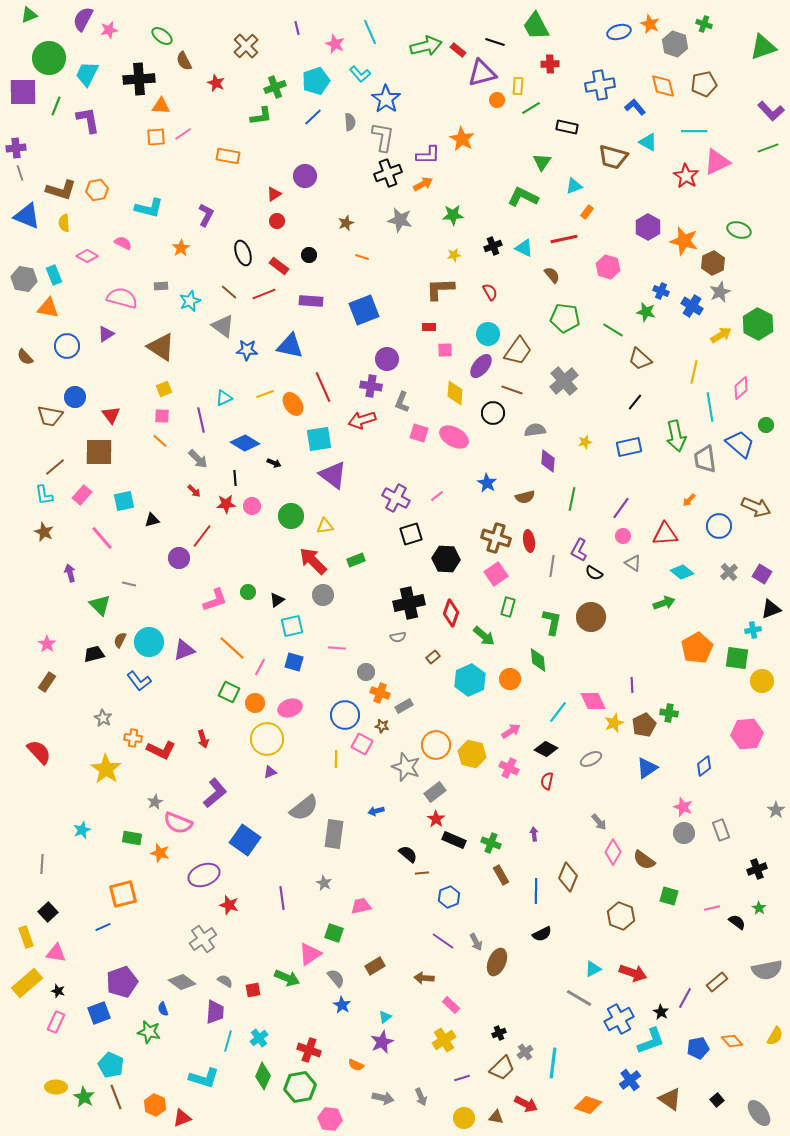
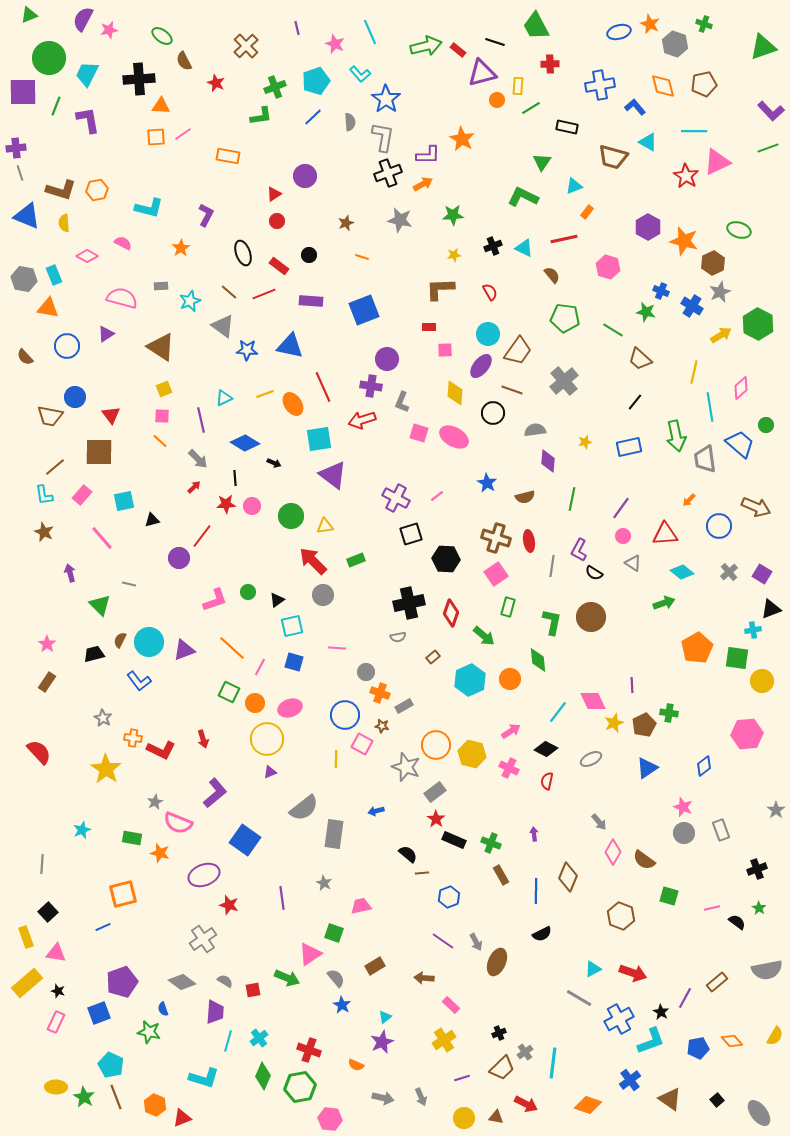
red arrow at (194, 491): moved 4 px up; rotated 88 degrees counterclockwise
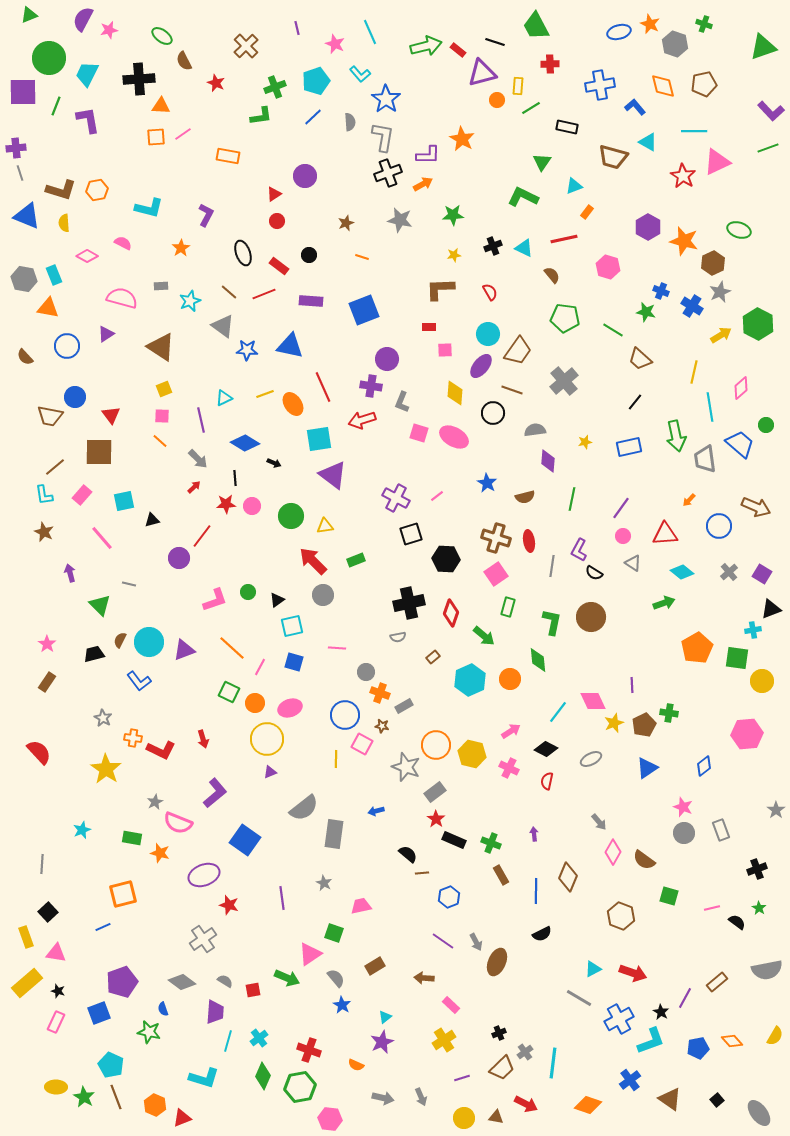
red star at (686, 176): moved 3 px left
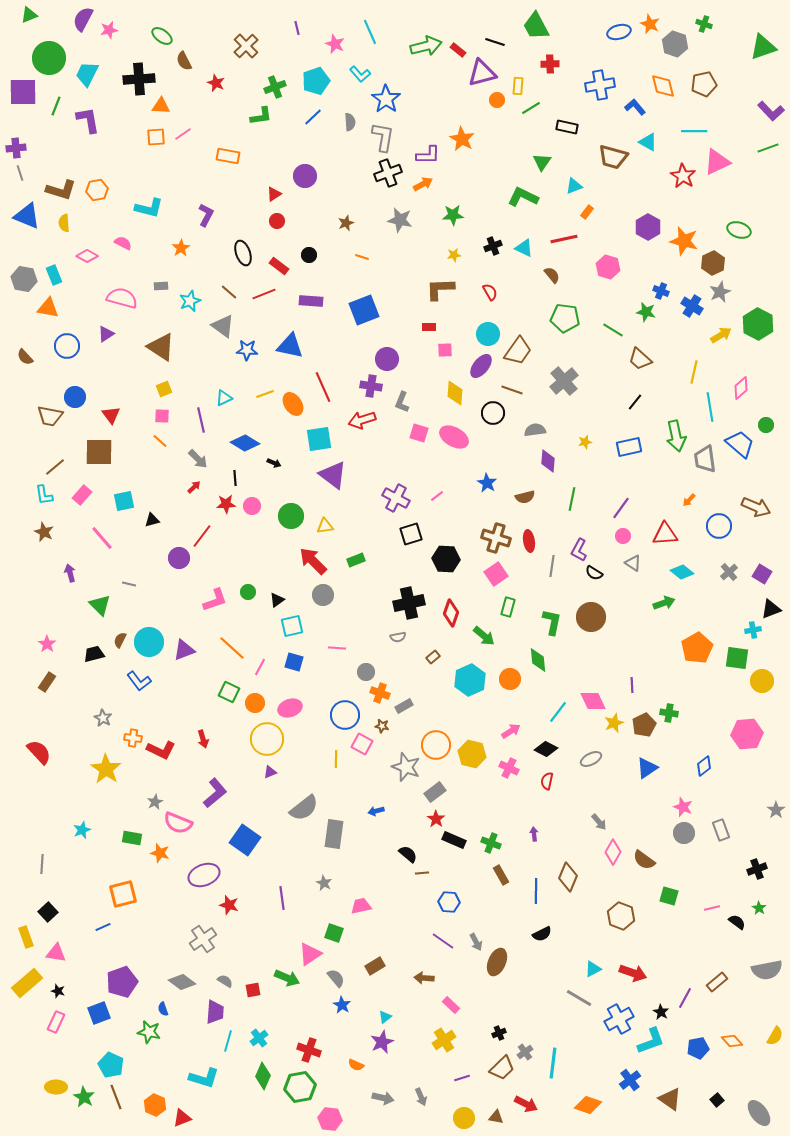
blue hexagon at (449, 897): moved 5 px down; rotated 25 degrees clockwise
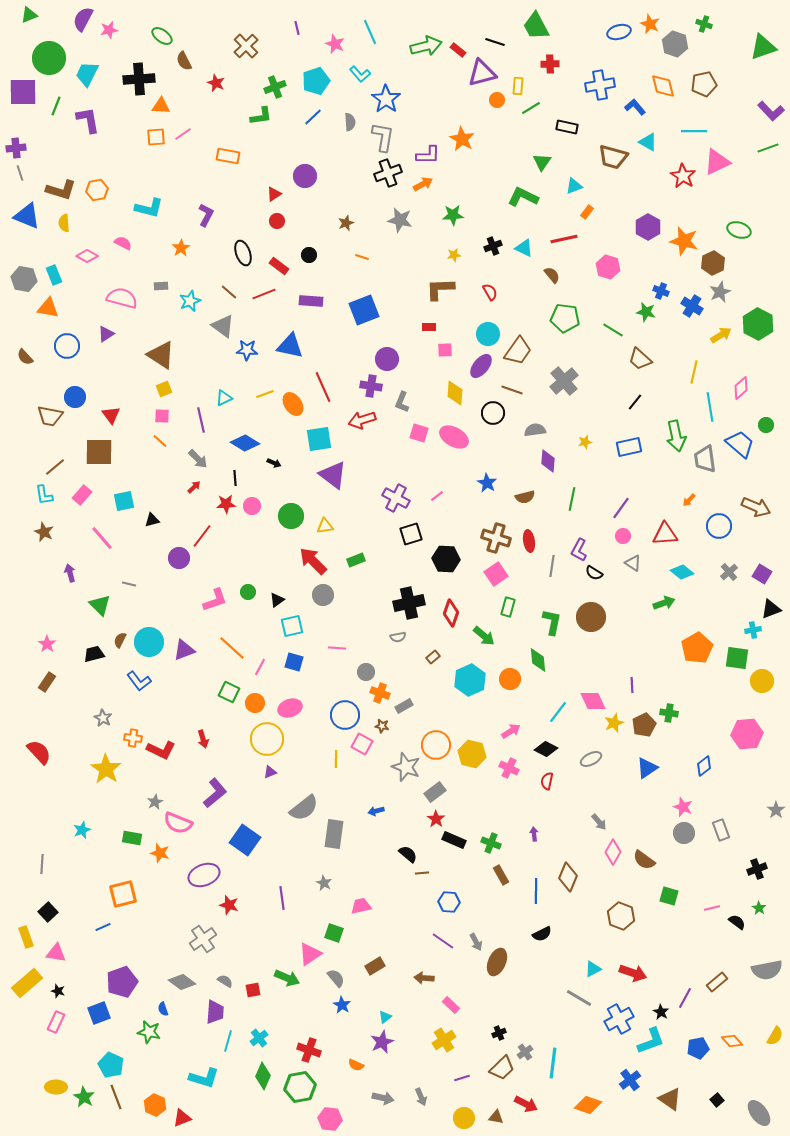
brown triangle at (161, 347): moved 8 px down
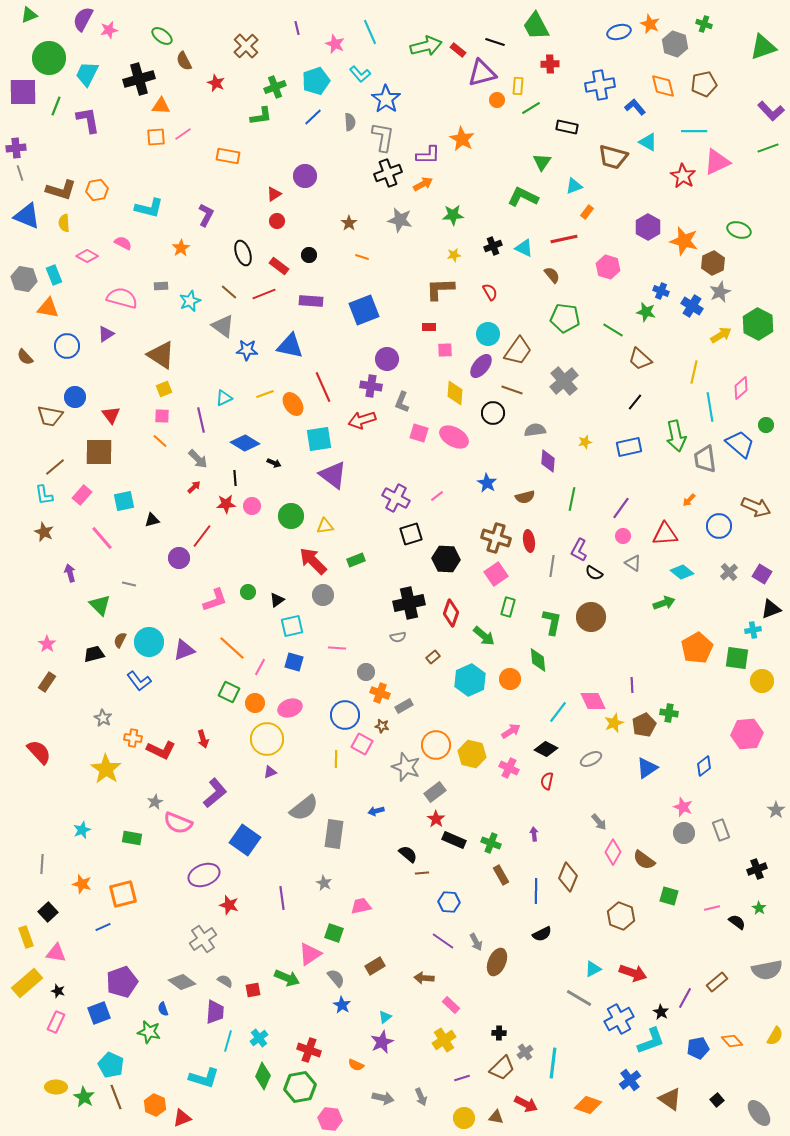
black cross at (139, 79): rotated 12 degrees counterclockwise
brown star at (346, 223): moved 3 px right; rotated 14 degrees counterclockwise
orange star at (160, 853): moved 78 px left, 31 px down
black cross at (499, 1033): rotated 24 degrees clockwise
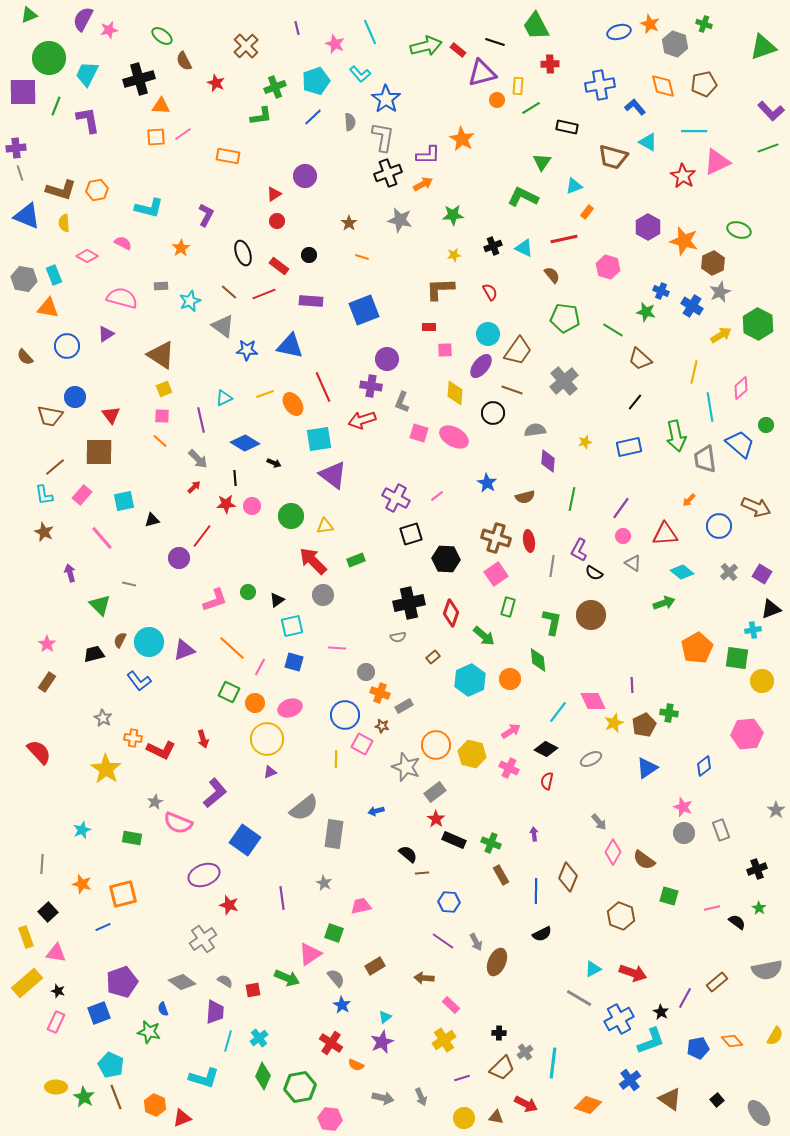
brown circle at (591, 617): moved 2 px up
red cross at (309, 1050): moved 22 px right, 7 px up; rotated 15 degrees clockwise
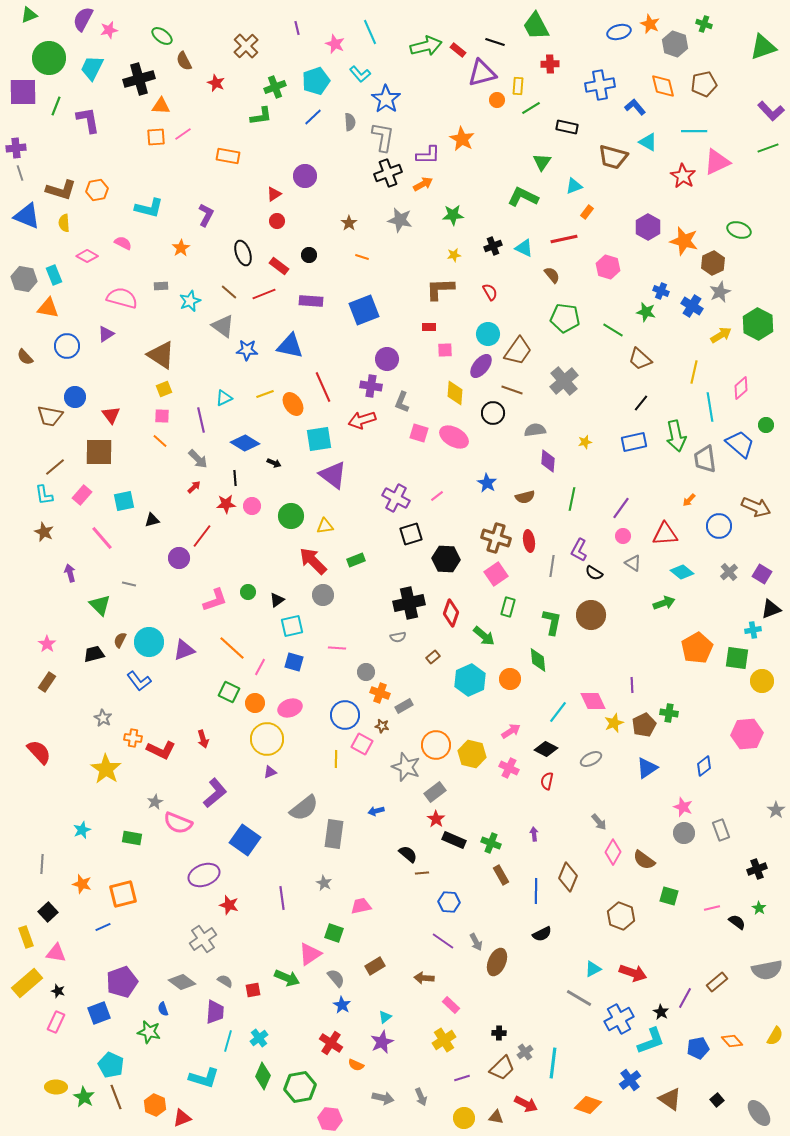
cyan trapezoid at (87, 74): moved 5 px right, 6 px up
black line at (635, 402): moved 6 px right, 1 px down
blue rectangle at (629, 447): moved 5 px right, 5 px up
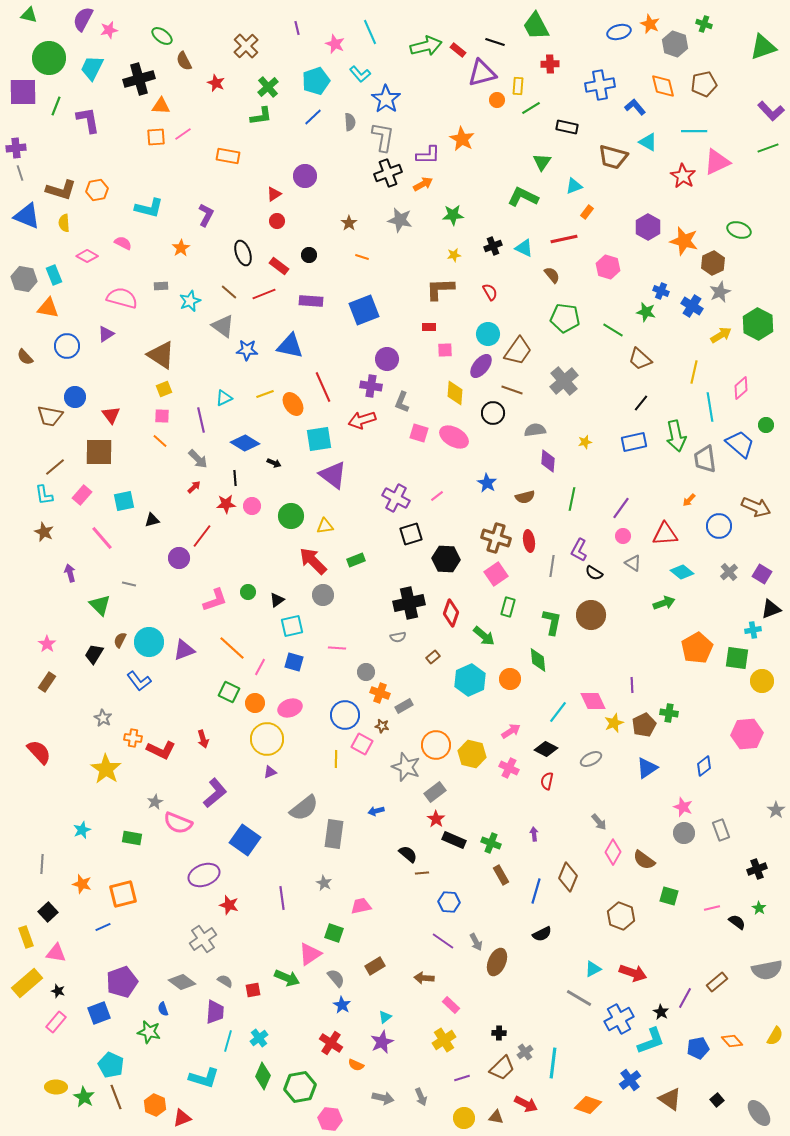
green triangle at (29, 15): rotated 36 degrees clockwise
green cross at (275, 87): moved 7 px left; rotated 20 degrees counterclockwise
black trapezoid at (94, 654): rotated 45 degrees counterclockwise
blue line at (536, 891): rotated 15 degrees clockwise
pink rectangle at (56, 1022): rotated 15 degrees clockwise
